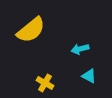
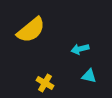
cyan triangle: rotated 14 degrees counterclockwise
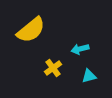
cyan triangle: rotated 28 degrees counterclockwise
yellow cross: moved 8 px right, 15 px up; rotated 24 degrees clockwise
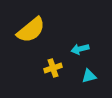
yellow cross: rotated 18 degrees clockwise
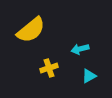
yellow cross: moved 4 px left
cyan triangle: rotated 14 degrees counterclockwise
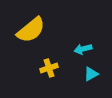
cyan arrow: moved 3 px right
cyan triangle: moved 2 px right, 2 px up
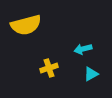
yellow semicircle: moved 5 px left, 5 px up; rotated 24 degrees clockwise
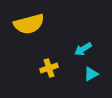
yellow semicircle: moved 3 px right, 1 px up
cyan arrow: rotated 18 degrees counterclockwise
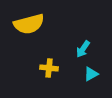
cyan arrow: rotated 24 degrees counterclockwise
yellow cross: rotated 24 degrees clockwise
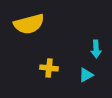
cyan arrow: moved 13 px right; rotated 36 degrees counterclockwise
cyan triangle: moved 5 px left, 1 px down
